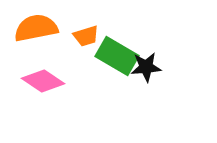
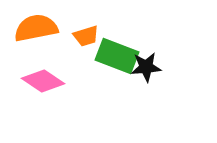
green rectangle: rotated 9 degrees counterclockwise
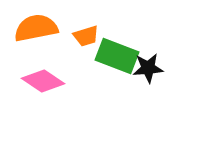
black star: moved 2 px right, 1 px down
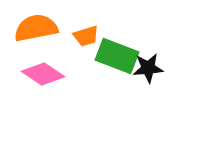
pink diamond: moved 7 px up
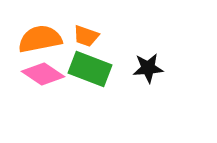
orange semicircle: moved 4 px right, 11 px down
orange trapezoid: rotated 36 degrees clockwise
green rectangle: moved 27 px left, 13 px down
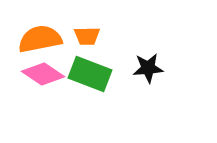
orange trapezoid: moved 1 px right; rotated 20 degrees counterclockwise
green rectangle: moved 5 px down
